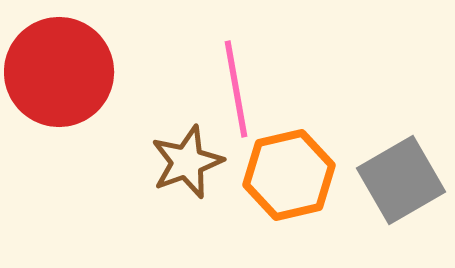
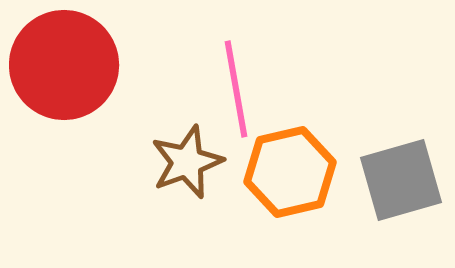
red circle: moved 5 px right, 7 px up
orange hexagon: moved 1 px right, 3 px up
gray square: rotated 14 degrees clockwise
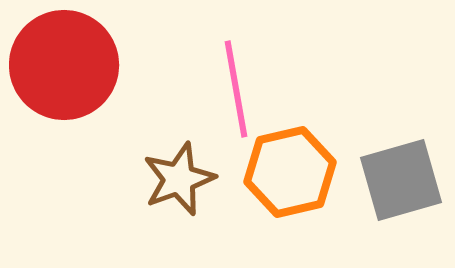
brown star: moved 8 px left, 17 px down
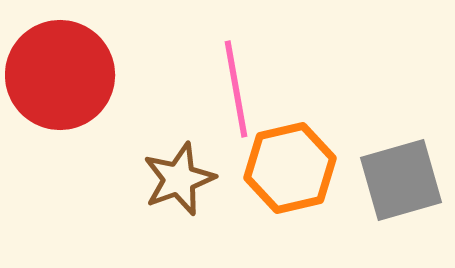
red circle: moved 4 px left, 10 px down
orange hexagon: moved 4 px up
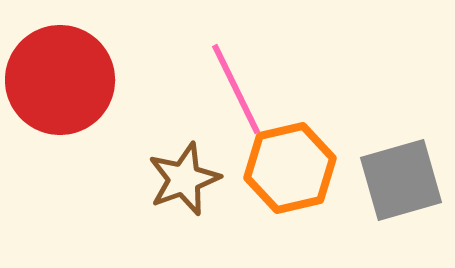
red circle: moved 5 px down
pink line: rotated 16 degrees counterclockwise
brown star: moved 5 px right
